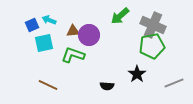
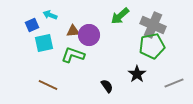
cyan arrow: moved 1 px right, 5 px up
black semicircle: rotated 128 degrees counterclockwise
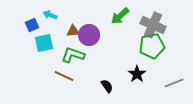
brown line: moved 16 px right, 9 px up
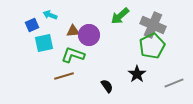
green pentagon: rotated 15 degrees counterclockwise
brown line: rotated 42 degrees counterclockwise
